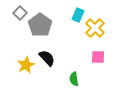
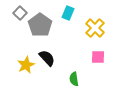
cyan rectangle: moved 10 px left, 2 px up
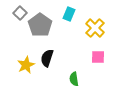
cyan rectangle: moved 1 px right, 1 px down
black semicircle: rotated 120 degrees counterclockwise
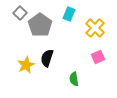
pink square: rotated 24 degrees counterclockwise
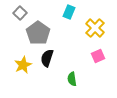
cyan rectangle: moved 2 px up
gray pentagon: moved 2 px left, 8 px down
pink square: moved 1 px up
yellow star: moved 3 px left
green semicircle: moved 2 px left
